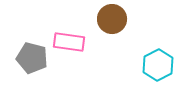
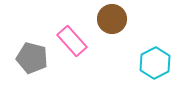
pink rectangle: moved 3 px right, 1 px up; rotated 40 degrees clockwise
cyan hexagon: moved 3 px left, 2 px up
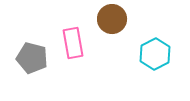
pink rectangle: moved 1 px right, 2 px down; rotated 32 degrees clockwise
cyan hexagon: moved 9 px up
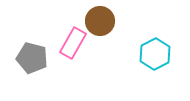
brown circle: moved 12 px left, 2 px down
pink rectangle: rotated 40 degrees clockwise
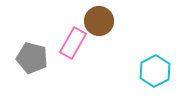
brown circle: moved 1 px left
cyan hexagon: moved 17 px down
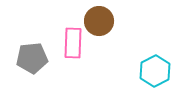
pink rectangle: rotated 28 degrees counterclockwise
gray pentagon: rotated 20 degrees counterclockwise
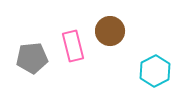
brown circle: moved 11 px right, 10 px down
pink rectangle: moved 3 px down; rotated 16 degrees counterclockwise
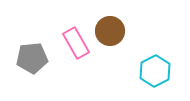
pink rectangle: moved 3 px right, 3 px up; rotated 16 degrees counterclockwise
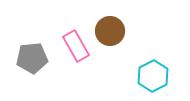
pink rectangle: moved 3 px down
cyan hexagon: moved 2 px left, 5 px down
